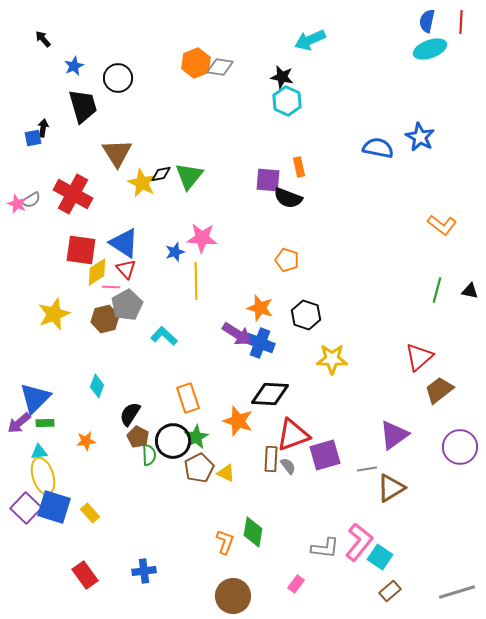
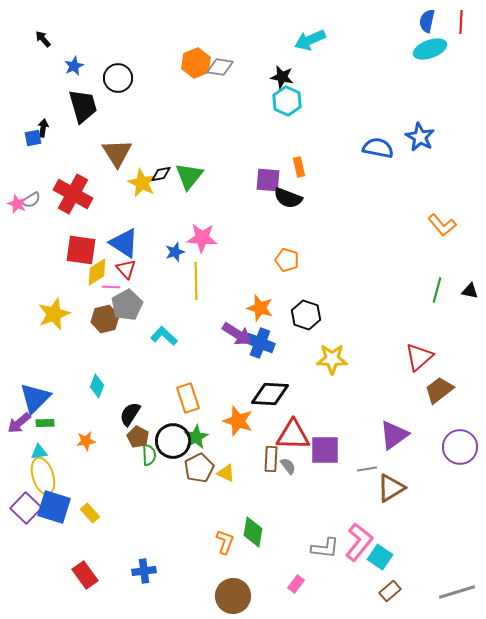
orange L-shape at (442, 225): rotated 12 degrees clockwise
red triangle at (293, 435): rotated 21 degrees clockwise
purple square at (325, 455): moved 5 px up; rotated 16 degrees clockwise
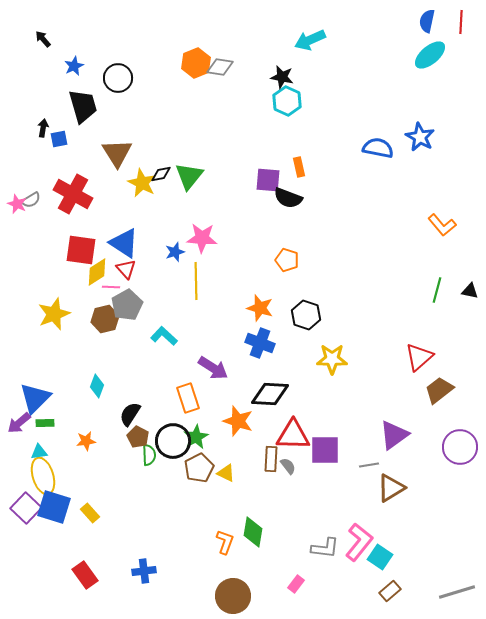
cyan ellipse at (430, 49): moved 6 px down; rotated 20 degrees counterclockwise
blue square at (33, 138): moved 26 px right, 1 px down
purple arrow at (237, 334): moved 24 px left, 34 px down
gray line at (367, 469): moved 2 px right, 4 px up
